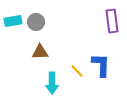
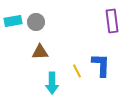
yellow line: rotated 16 degrees clockwise
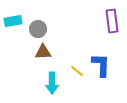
gray circle: moved 2 px right, 7 px down
brown triangle: moved 3 px right
yellow line: rotated 24 degrees counterclockwise
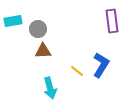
brown triangle: moved 1 px up
blue L-shape: rotated 30 degrees clockwise
cyan arrow: moved 2 px left, 5 px down; rotated 15 degrees counterclockwise
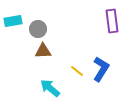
blue L-shape: moved 4 px down
cyan arrow: rotated 145 degrees clockwise
